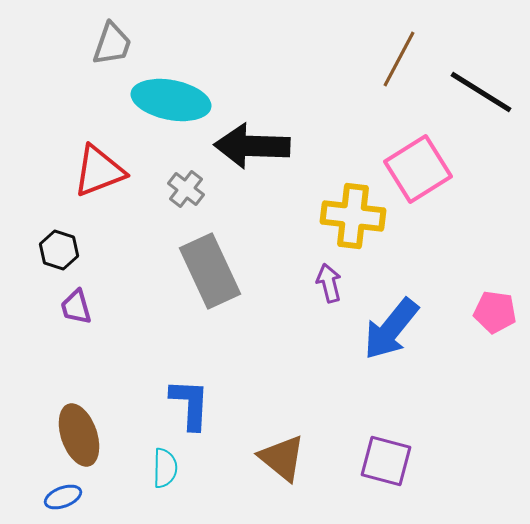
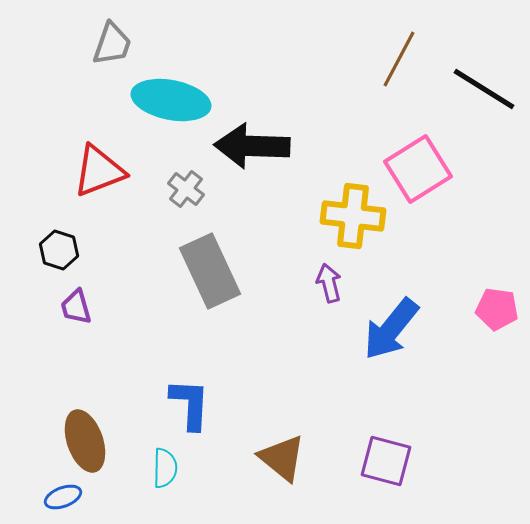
black line: moved 3 px right, 3 px up
pink pentagon: moved 2 px right, 3 px up
brown ellipse: moved 6 px right, 6 px down
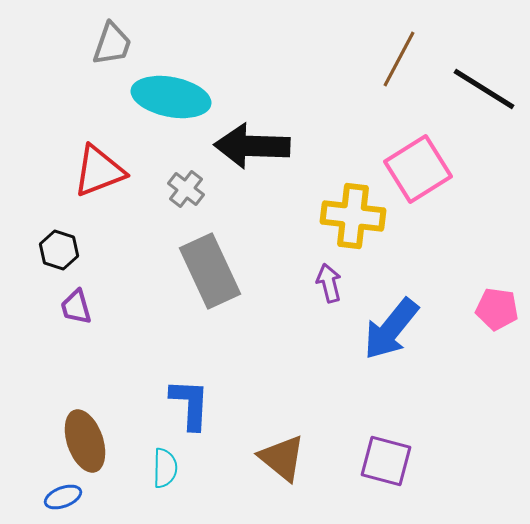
cyan ellipse: moved 3 px up
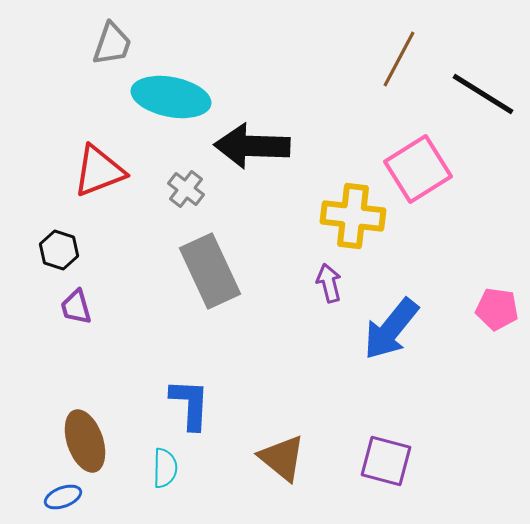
black line: moved 1 px left, 5 px down
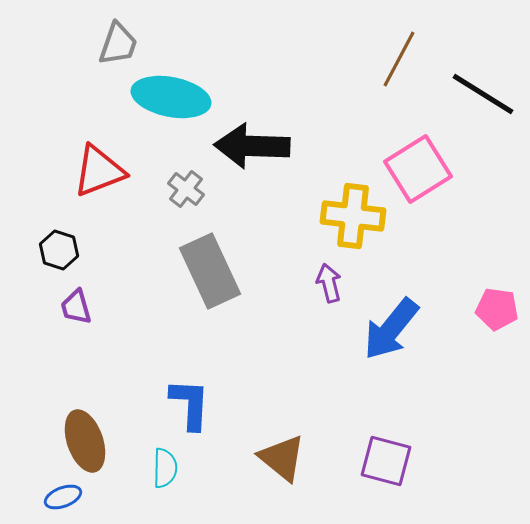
gray trapezoid: moved 6 px right
